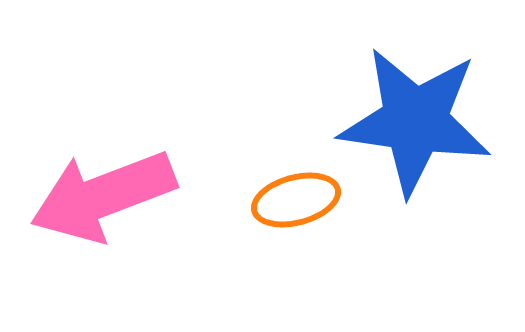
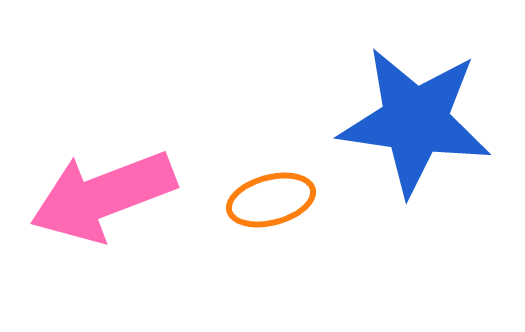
orange ellipse: moved 25 px left
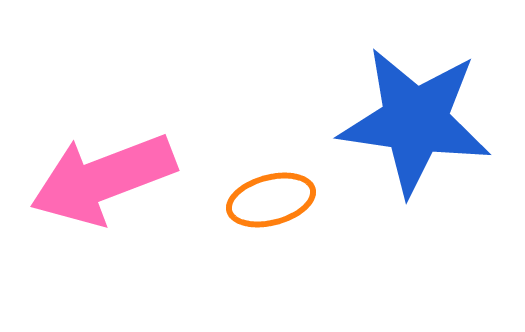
pink arrow: moved 17 px up
